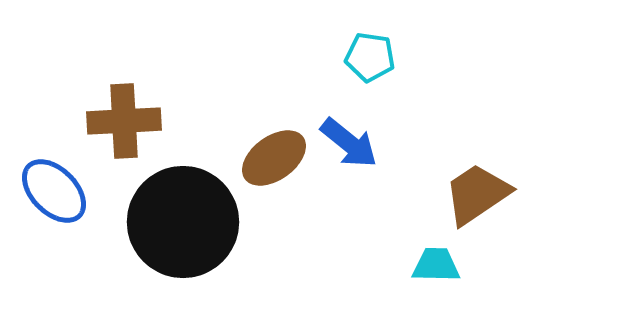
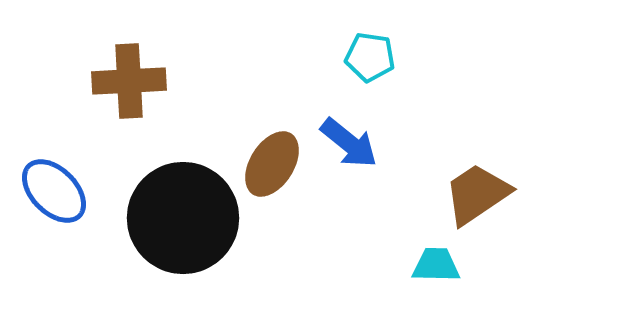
brown cross: moved 5 px right, 40 px up
brown ellipse: moved 2 px left, 6 px down; rotated 22 degrees counterclockwise
black circle: moved 4 px up
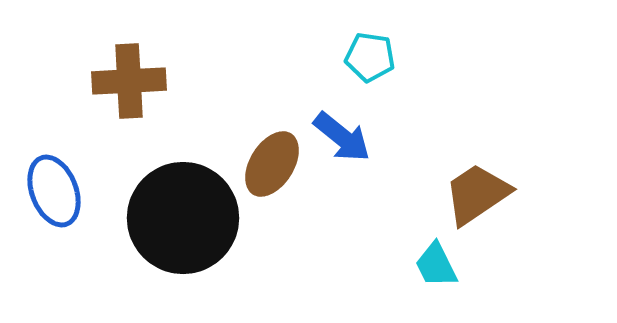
blue arrow: moved 7 px left, 6 px up
blue ellipse: rotated 24 degrees clockwise
cyan trapezoid: rotated 117 degrees counterclockwise
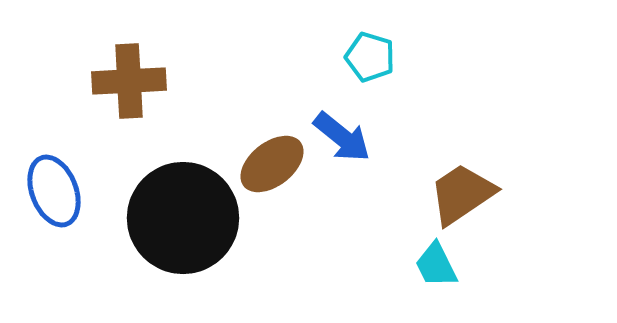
cyan pentagon: rotated 9 degrees clockwise
brown ellipse: rotated 20 degrees clockwise
brown trapezoid: moved 15 px left
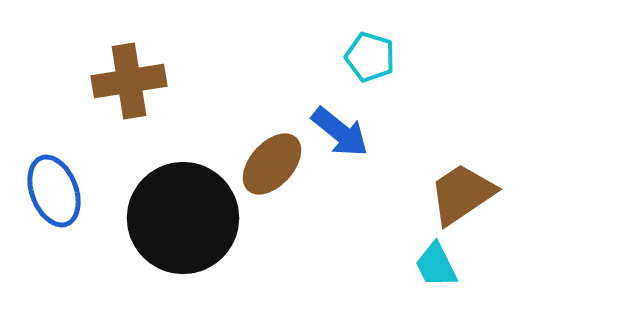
brown cross: rotated 6 degrees counterclockwise
blue arrow: moved 2 px left, 5 px up
brown ellipse: rotated 10 degrees counterclockwise
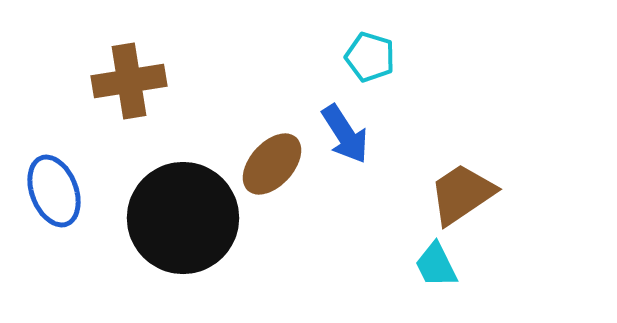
blue arrow: moved 5 px right, 2 px down; rotated 18 degrees clockwise
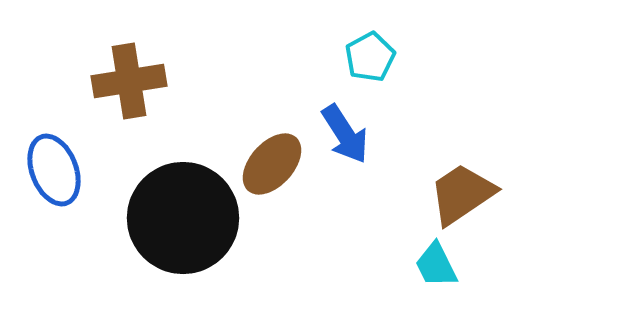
cyan pentagon: rotated 27 degrees clockwise
blue ellipse: moved 21 px up
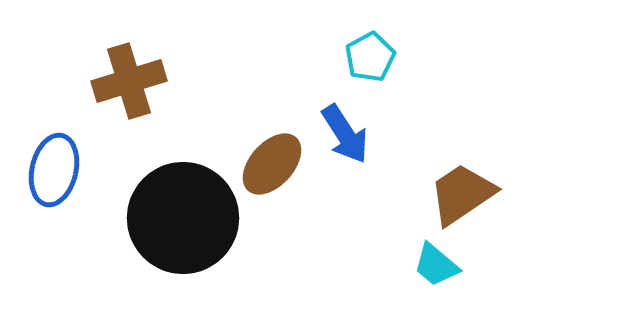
brown cross: rotated 8 degrees counterclockwise
blue ellipse: rotated 34 degrees clockwise
cyan trapezoid: rotated 24 degrees counterclockwise
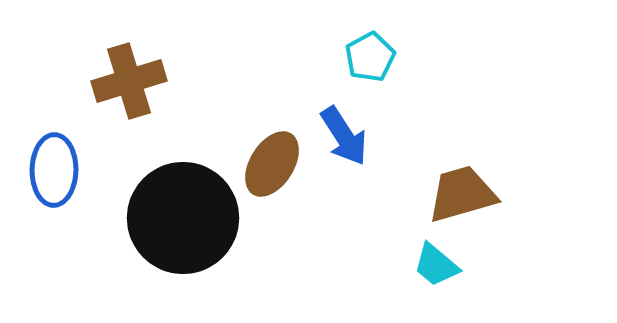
blue arrow: moved 1 px left, 2 px down
brown ellipse: rotated 10 degrees counterclockwise
blue ellipse: rotated 12 degrees counterclockwise
brown trapezoid: rotated 18 degrees clockwise
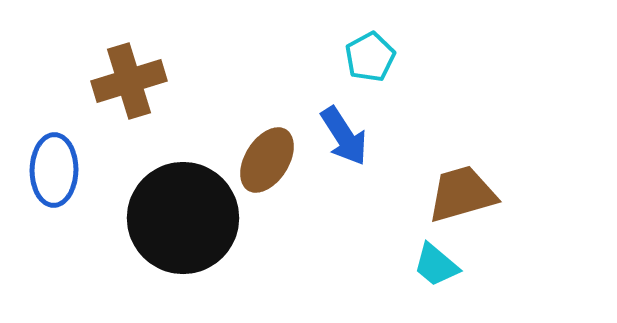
brown ellipse: moved 5 px left, 4 px up
